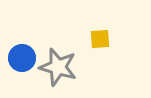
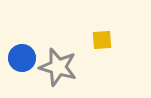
yellow square: moved 2 px right, 1 px down
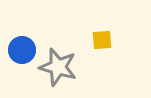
blue circle: moved 8 px up
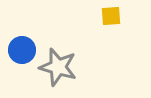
yellow square: moved 9 px right, 24 px up
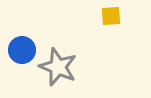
gray star: rotated 6 degrees clockwise
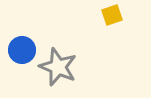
yellow square: moved 1 px right, 1 px up; rotated 15 degrees counterclockwise
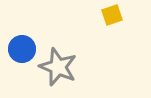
blue circle: moved 1 px up
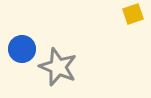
yellow square: moved 21 px right, 1 px up
